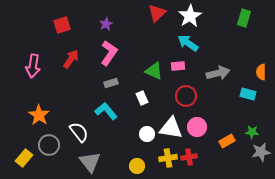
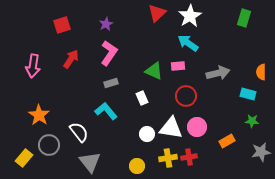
green star: moved 11 px up
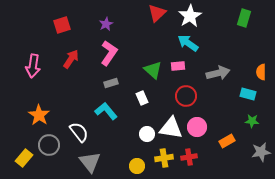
green triangle: moved 1 px left, 1 px up; rotated 18 degrees clockwise
yellow cross: moved 4 px left
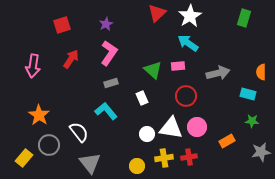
gray triangle: moved 1 px down
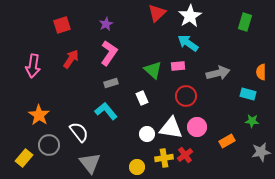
green rectangle: moved 1 px right, 4 px down
red cross: moved 4 px left, 2 px up; rotated 28 degrees counterclockwise
yellow circle: moved 1 px down
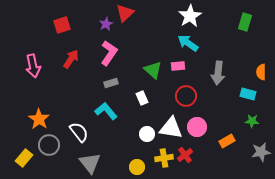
red triangle: moved 32 px left
pink arrow: rotated 20 degrees counterclockwise
gray arrow: rotated 110 degrees clockwise
orange star: moved 4 px down
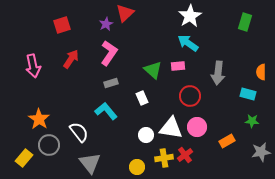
red circle: moved 4 px right
white circle: moved 1 px left, 1 px down
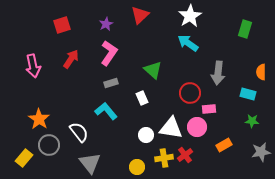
red triangle: moved 15 px right, 2 px down
green rectangle: moved 7 px down
pink rectangle: moved 31 px right, 43 px down
red circle: moved 3 px up
orange rectangle: moved 3 px left, 4 px down
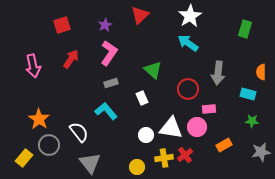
purple star: moved 1 px left, 1 px down
red circle: moved 2 px left, 4 px up
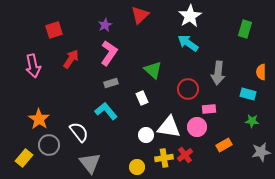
red square: moved 8 px left, 5 px down
white triangle: moved 2 px left, 1 px up
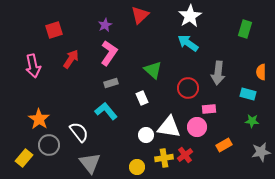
red circle: moved 1 px up
